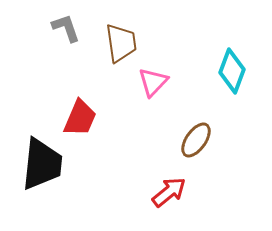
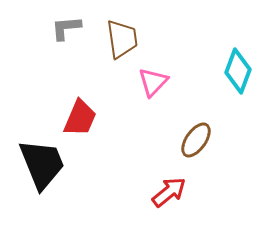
gray L-shape: rotated 76 degrees counterclockwise
brown trapezoid: moved 1 px right, 4 px up
cyan diamond: moved 6 px right
black trapezoid: rotated 28 degrees counterclockwise
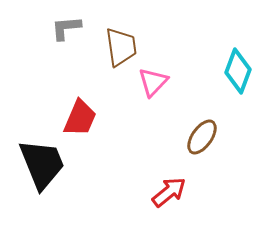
brown trapezoid: moved 1 px left, 8 px down
brown ellipse: moved 6 px right, 3 px up
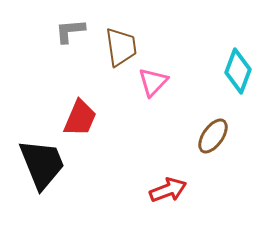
gray L-shape: moved 4 px right, 3 px down
brown ellipse: moved 11 px right, 1 px up
red arrow: moved 1 px left, 2 px up; rotated 18 degrees clockwise
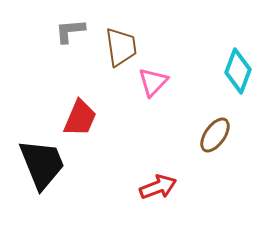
brown ellipse: moved 2 px right, 1 px up
red arrow: moved 10 px left, 3 px up
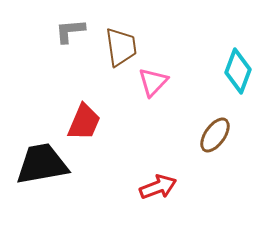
red trapezoid: moved 4 px right, 4 px down
black trapezoid: rotated 78 degrees counterclockwise
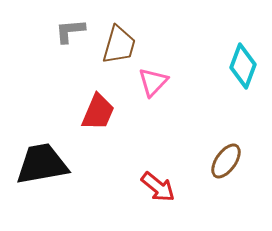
brown trapezoid: moved 2 px left, 2 px up; rotated 24 degrees clockwise
cyan diamond: moved 5 px right, 5 px up
red trapezoid: moved 14 px right, 10 px up
brown ellipse: moved 11 px right, 26 px down
red arrow: rotated 60 degrees clockwise
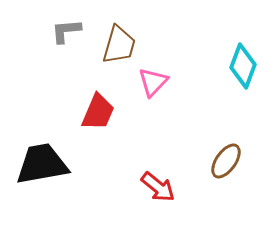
gray L-shape: moved 4 px left
